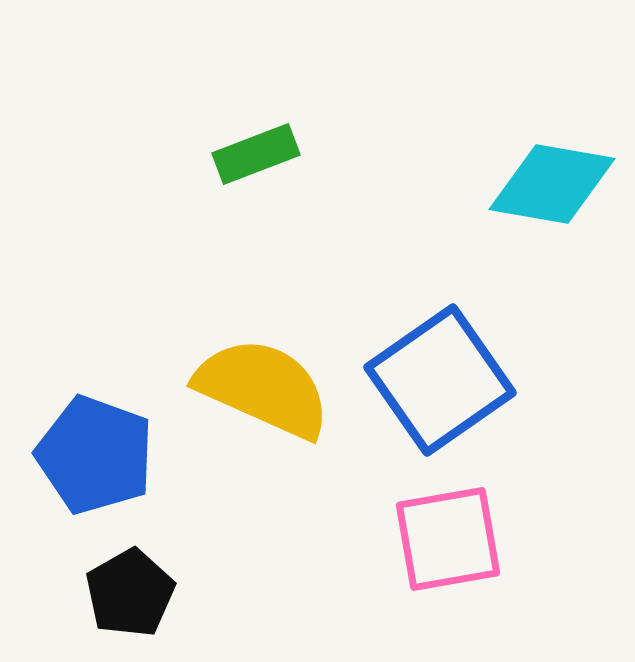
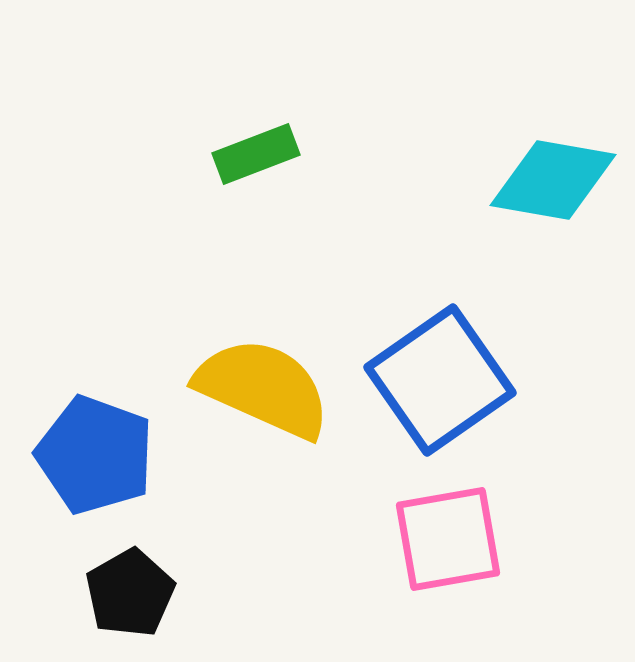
cyan diamond: moved 1 px right, 4 px up
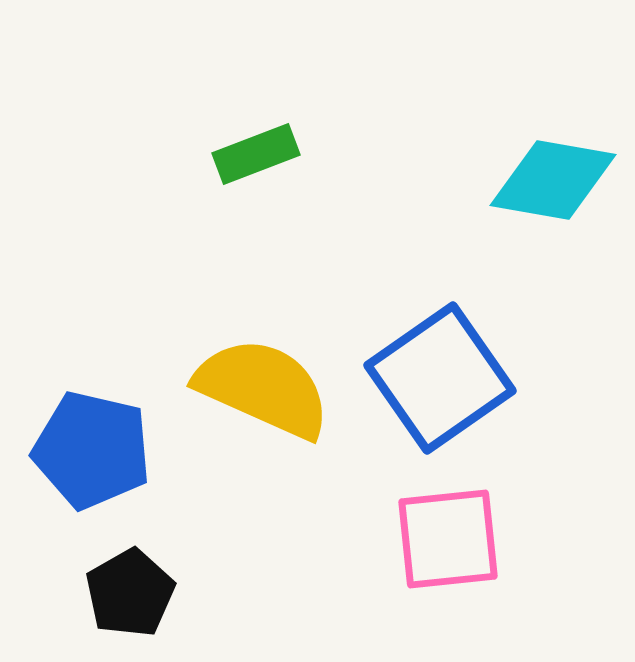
blue square: moved 2 px up
blue pentagon: moved 3 px left, 5 px up; rotated 7 degrees counterclockwise
pink square: rotated 4 degrees clockwise
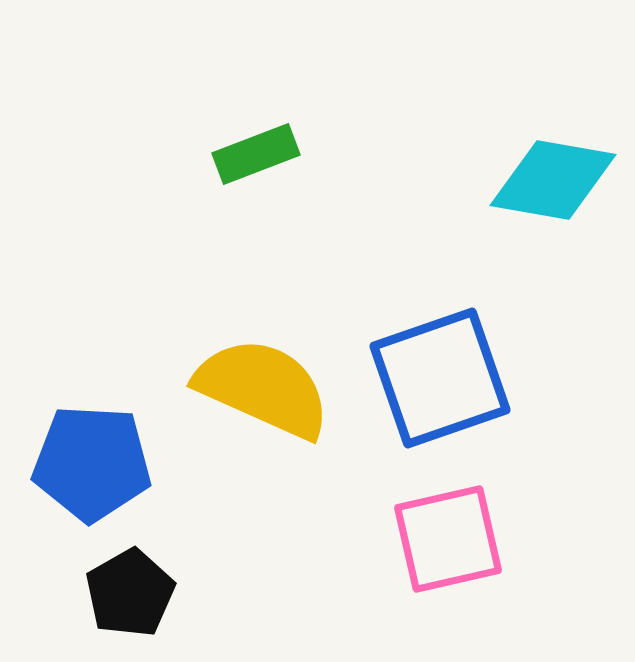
blue square: rotated 16 degrees clockwise
blue pentagon: moved 13 px down; rotated 10 degrees counterclockwise
pink square: rotated 7 degrees counterclockwise
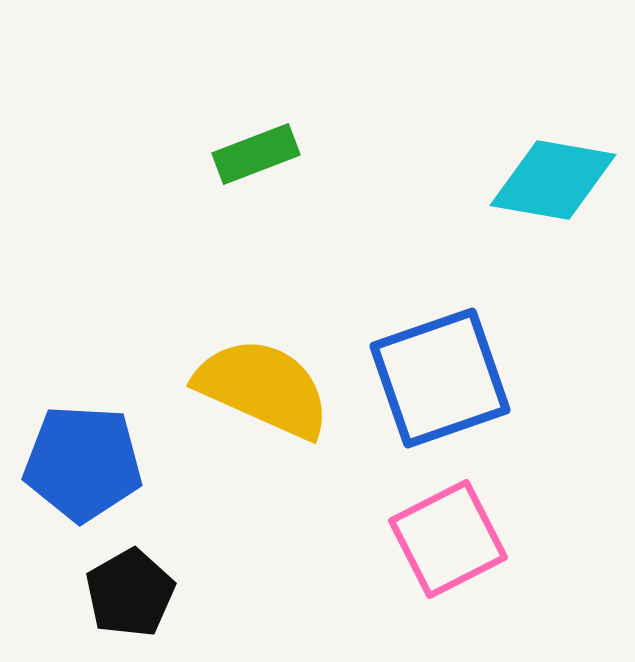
blue pentagon: moved 9 px left
pink square: rotated 14 degrees counterclockwise
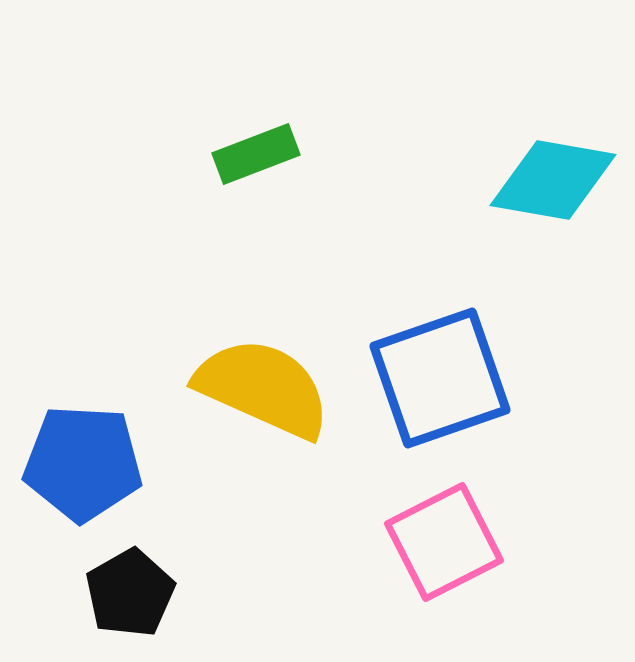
pink square: moved 4 px left, 3 px down
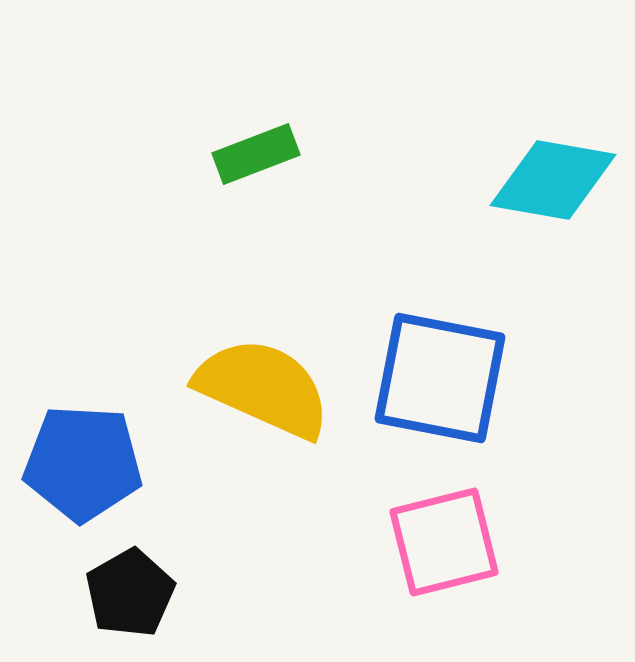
blue square: rotated 30 degrees clockwise
pink square: rotated 13 degrees clockwise
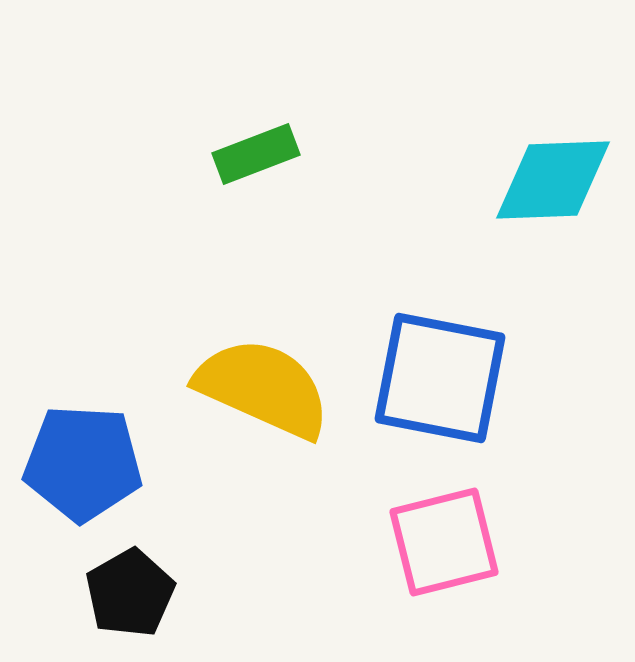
cyan diamond: rotated 12 degrees counterclockwise
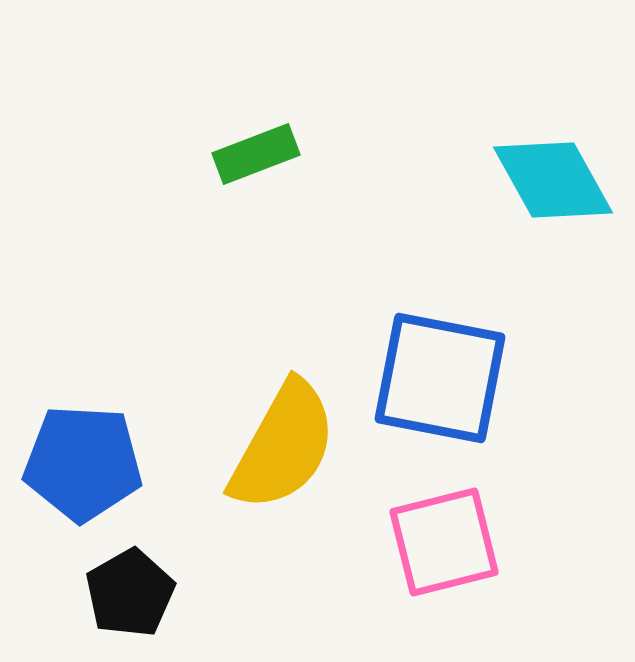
cyan diamond: rotated 63 degrees clockwise
yellow semicircle: moved 20 px right, 58 px down; rotated 95 degrees clockwise
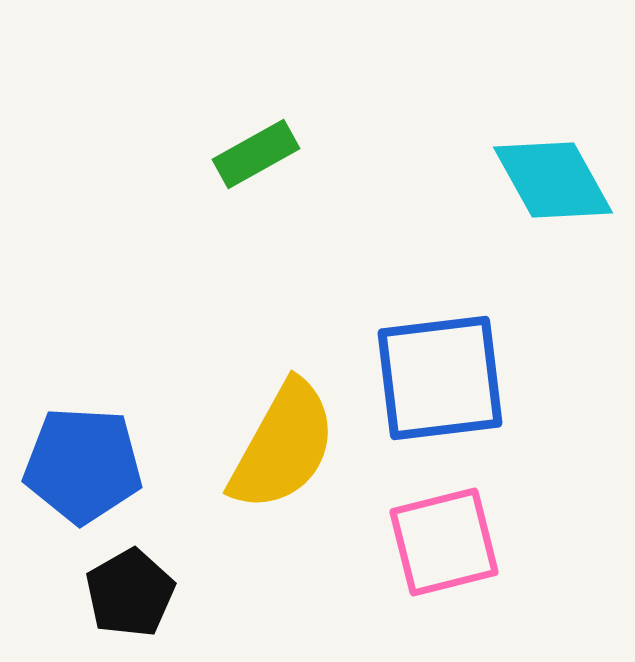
green rectangle: rotated 8 degrees counterclockwise
blue square: rotated 18 degrees counterclockwise
blue pentagon: moved 2 px down
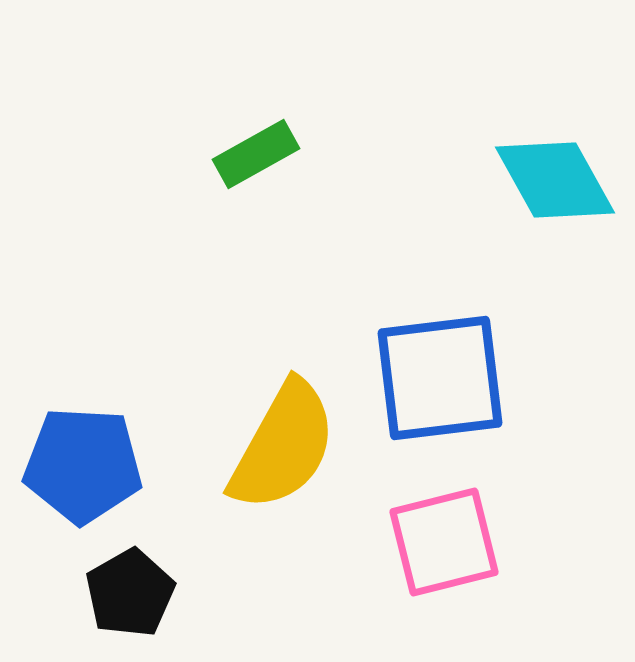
cyan diamond: moved 2 px right
